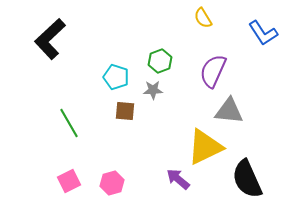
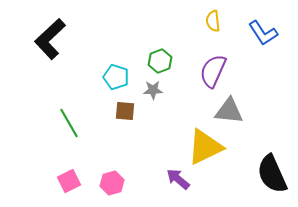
yellow semicircle: moved 10 px right, 3 px down; rotated 25 degrees clockwise
black semicircle: moved 25 px right, 5 px up
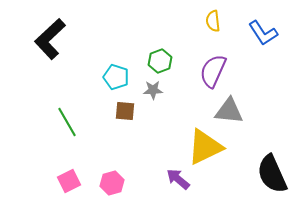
green line: moved 2 px left, 1 px up
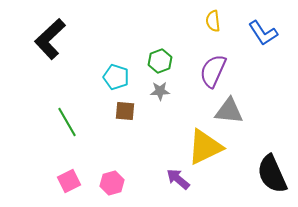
gray star: moved 7 px right, 1 px down
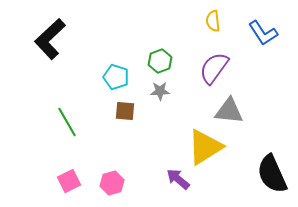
purple semicircle: moved 1 px right, 3 px up; rotated 12 degrees clockwise
yellow triangle: rotated 6 degrees counterclockwise
